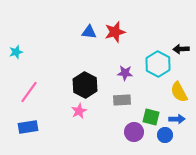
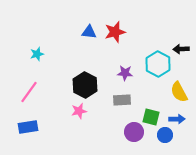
cyan star: moved 21 px right, 2 px down
pink star: rotated 14 degrees clockwise
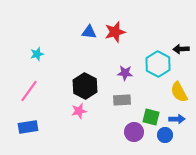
black hexagon: moved 1 px down
pink line: moved 1 px up
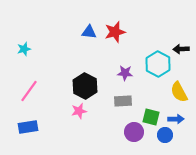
cyan star: moved 13 px left, 5 px up
gray rectangle: moved 1 px right, 1 px down
blue arrow: moved 1 px left
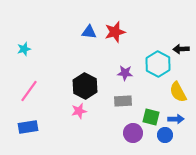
yellow semicircle: moved 1 px left
purple circle: moved 1 px left, 1 px down
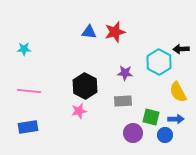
cyan star: rotated 16 degrees clockwise
cyan hexagon: moved 1 px right, 2 px up
pink line: rotated 60 degrees clockwise
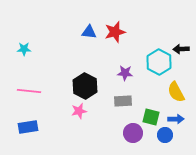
yellow semicircle: moved 2 px left
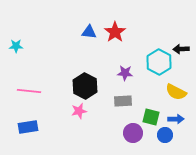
red star: rotated 20 degrees counterclockwise
cyan star: moved 8 px left, 3 px up
yellow semicircle: rotated 35 degrees counterclockwise
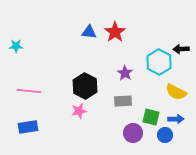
purple star: rotated 28 degrees clockwise
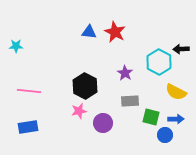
red star: rotated 10 degrees counterclockwise
gray rectangle: moved 7 px right
purple circle: moved 30 px left, 10 px up
